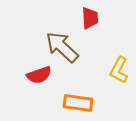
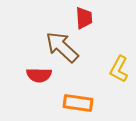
red trapezoid: moved 6 px left
yellow L-shape: moved 1 px up
red semicircle: rotated 20 degrees clockwise
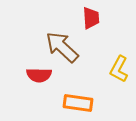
red trapezoid: moved 7 px right
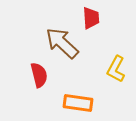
brown arrow: moved 4 px up
yellow L-shape: moved 3 px left
red semicircle: rotated 105 degrees counterclockwise
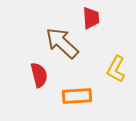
orange rectangle: moved 1 px left, 7 px up; rotated 12 degrees counterclockwise
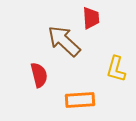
brown arrow: moved 2 px right, 2 px up
yellow L-shape: rotated 12 degrees counterclockwise
orange rectangle: moved 3 px right, 4 px down
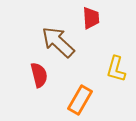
brown arrow: moved 6 px left, 1 px down
orange rectangle: rotated 56 degrees counterclockwise
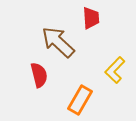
yellow L-shape: moved 1 px left, 1 px down; rotated 28 degrees clockwise
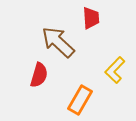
red semicircle: rotated 30 degrees clockwise
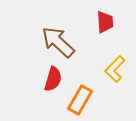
red trapezoid: moved 14 px right, 4 px down
yellow L-shape: moved 1 px up
red semicircle: moved 14 px right, 4 px down
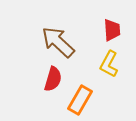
red trapezoid: moved 7 px right, 8 px down
yellow L-shape: moved 6 px left, 5 px up; rotated 16 degrees counterclockwise
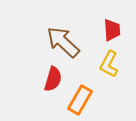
brown arrow: moved 5 px right
